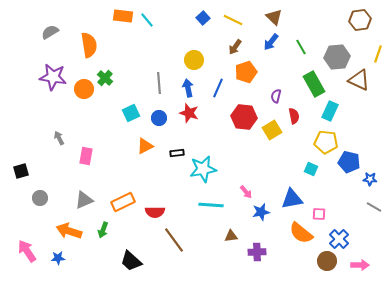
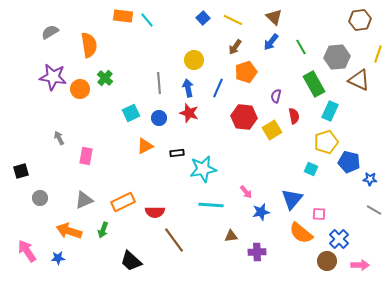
orange circle at (84, 89): moved 4 px left
yellow pentagon at (326, 142): rotated 25 degrees counterclockwise
blue triangle at (292, 199): rotated 40 degrees counterclockwise
gray line at (374, 207): moved 3 px down
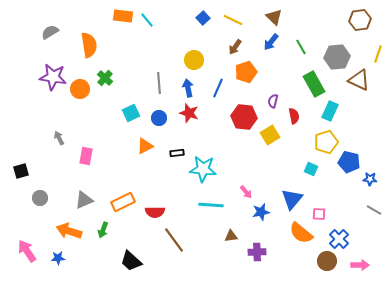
purple semicircle at (276, 96): moved 3 px left, 5 px down
yellow square at (272, 130): moved 2 px left, 5 px down
cyan star at (203, 169): rotated 16 degrees clockwise
